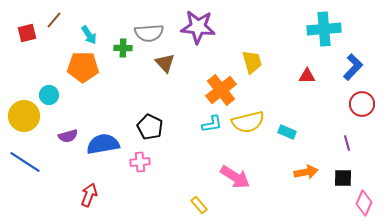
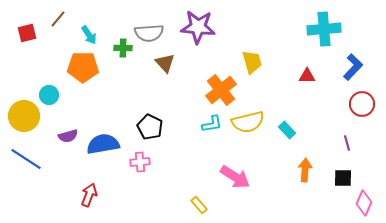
brown line: moved 4 px right, 1 px up
cyan rectangle: moved 2 px up; rotated 24 degrees clockwise
blue line: moved 1 px right, 3 px up
orange arrow: moved 1 px left, 2 px up; rotated 75 degrees counterclockwise
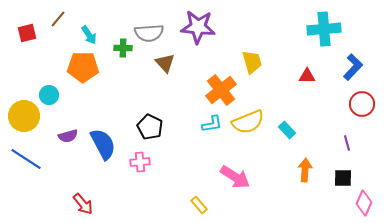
yellow semicircle: rotated 8 degrees counterclockwise
blue semicircle: rotated 72 degrees clockwise
red arrow: moved 6 px left, 9 px down; rotated 120 degrees clockwise
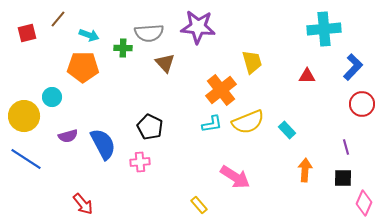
cyan arrow: rotated 36 degrees counterclockwise
cyan circle: moved 3 px right, 2 px down
purple line: moved 1 px left, 4 px down
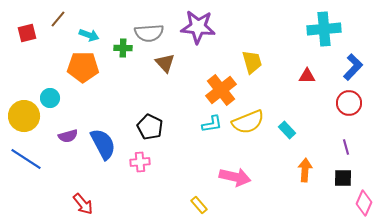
cyan circle: moved 2 px left, 1 px down
red circle: moved 13 px left, 1 px up
pink arrow: rotated 20 degrees counterclockwise
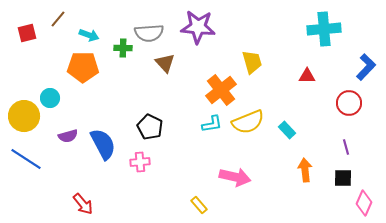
blue L-shape: moved 13 px right
orange arrow: rotated 10 degrees counterclockwise
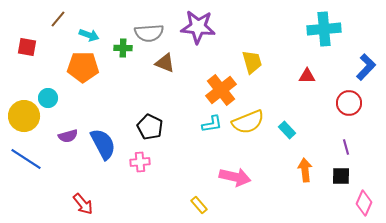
red square: moved 14 px down; rotated 24 degrees clockwise
brown triangle: rotated 25 degrees counterclockwise
cyan circle: moved 2 px left
black square: moved 2 px left, 2 px up
